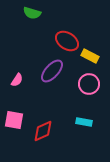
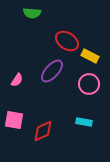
green semicircle: rotated 12 degrees counterclockwise
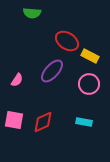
red diamond: moved 9 px up
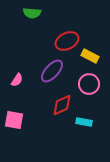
red ellipse: rotated 60 degrees counterclockwise
red diamond: moved 19 px right, 17 px up
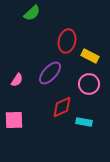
green semicircle: rotated 48 degrees counterclockwise
red ellipse: rotated 50 degrees counterclockwise
purple ellipse: moved 2 px left, 2 px down
red diamond: moved 2 px down
pink square: rotated 12 degrees counterclockwise
